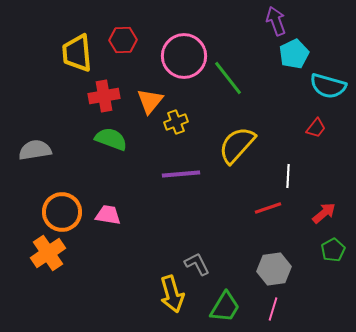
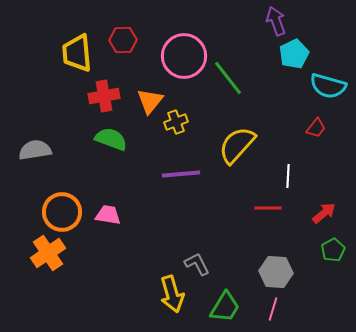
red line: rotated 20 degrees clockwise
gray hexagon: moved 2 px right, 3 px down; rotated 12 degrees clockwise
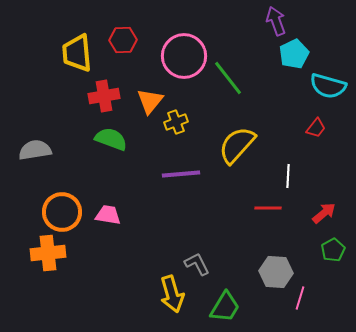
orange cross: rotated 28 degrees clockwise
pink line: moved 27 px right, 11 px up
